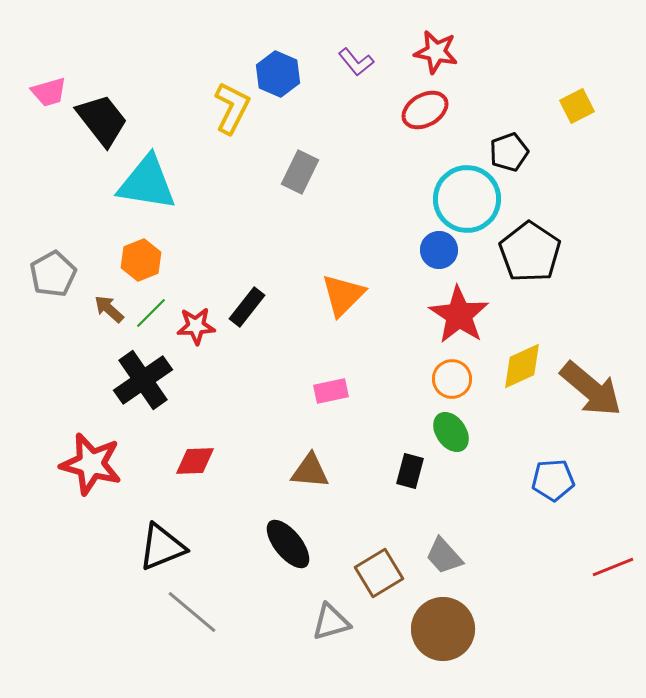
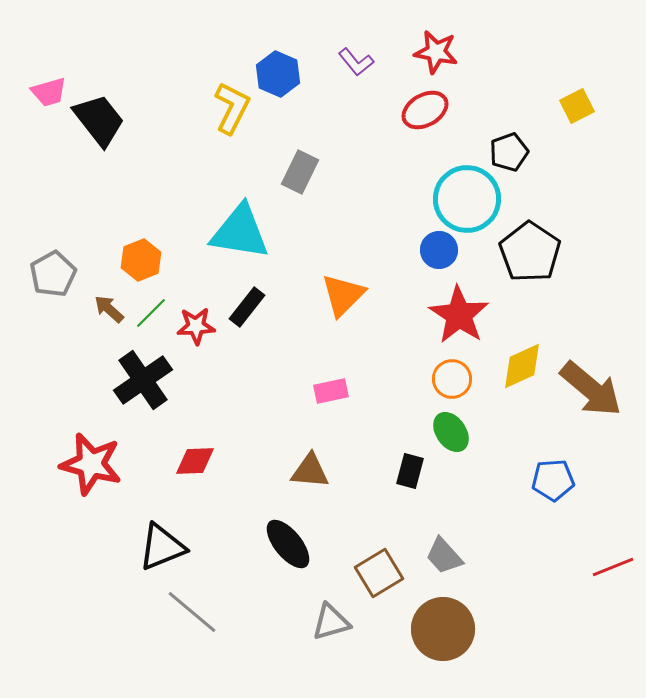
black trapezoid at (102, 120): moved 3 px left
cyan triangle at (147, 183): moved 93 px right, 49 px down
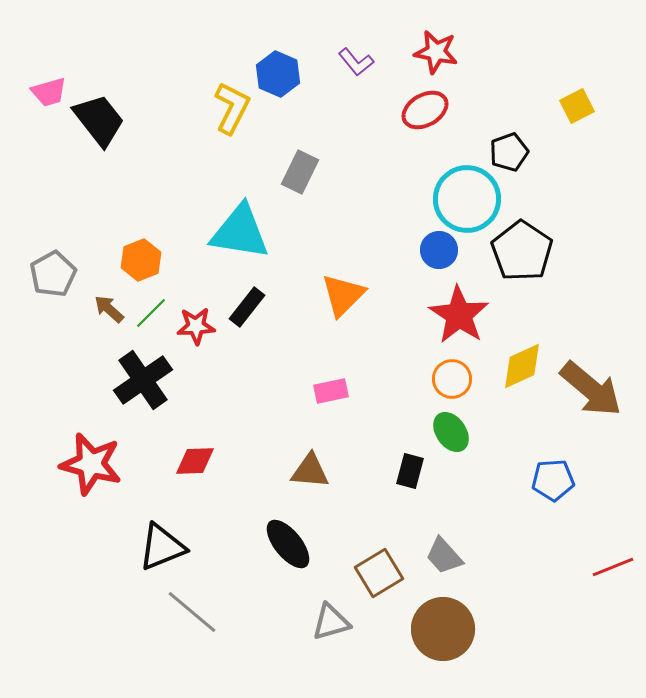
black pentagon at (530, 252): moved 8 px left, 1 px up
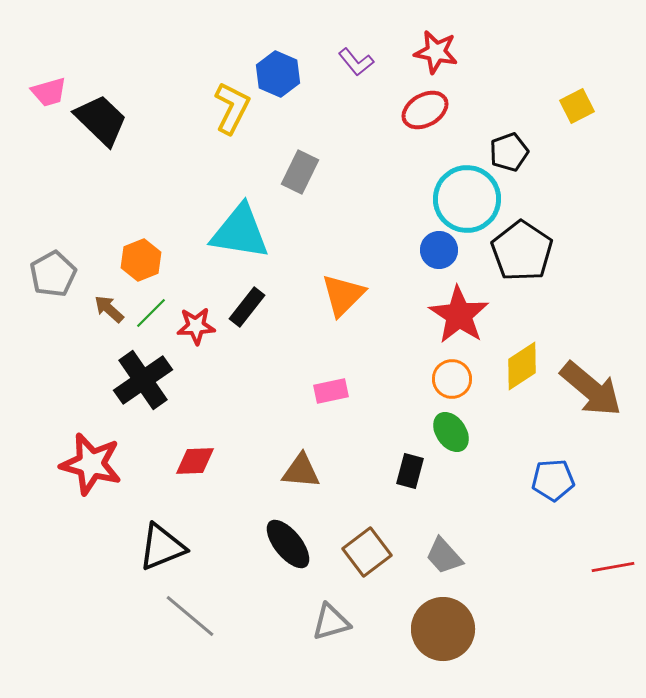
black trapezoid at (99, 120): moved 2 px right; rotated 8 degrees counterclockwise
yellow diamond at (522, 366): rotated 9 degrees counterclockwise
brown triangle at (310, 471): moved 9 px left
red line at (613, 567): rotated 12 degrees clockwise
brown square at (379, 573): moved 12 px left, 21 px up; rotated 6 degrees counterclockwise
gray line at (192, 612): moved 2 px left, 4 px down
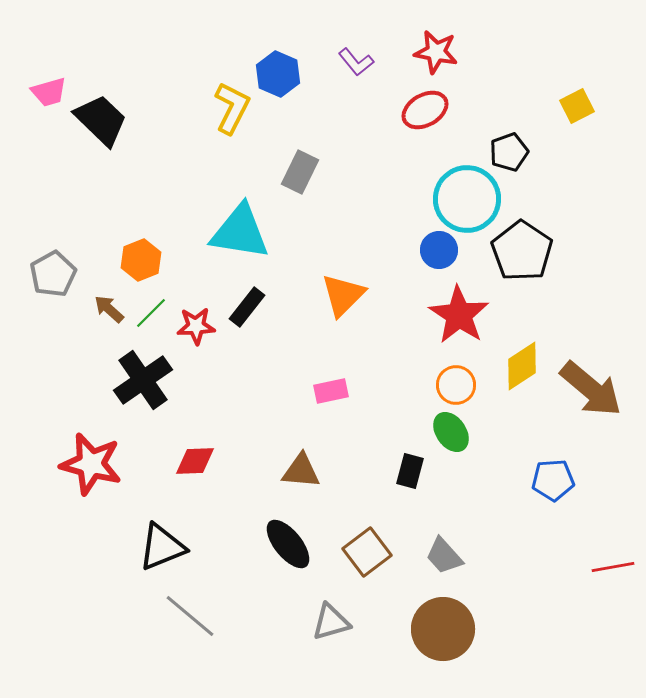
orange circle at (452, 379): moved 4 px right, 6 px down
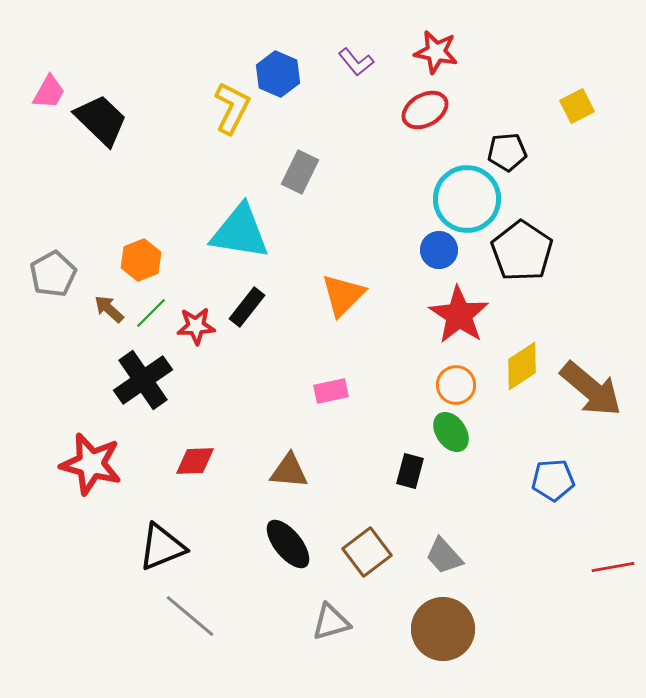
pink trapezoid at (49, 92): rotated 45 degrees counterclockwise
black pentagon at (509, 152): moved 2 px left; rotated 15 degrees clockwise
brown triangle at (301, 471): moved 12 px left
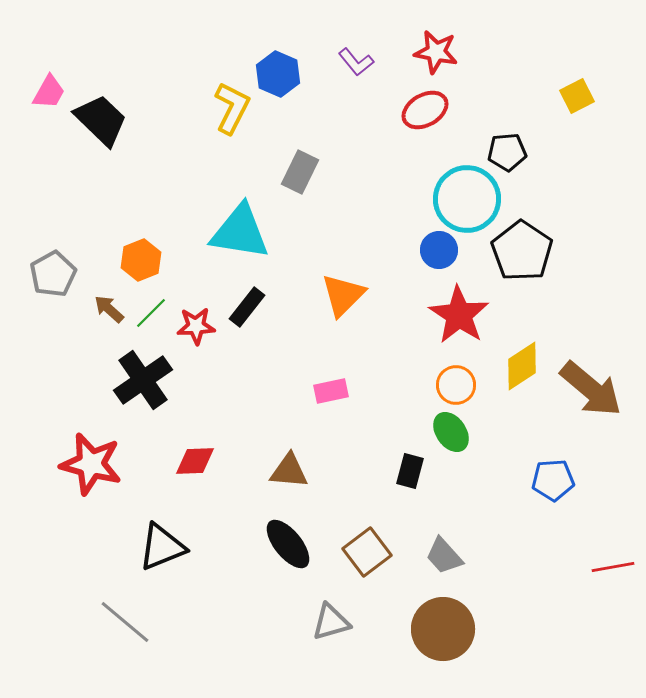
yellow square at (577, 106): moved 10 px up
gray line at (190, 616): moved 65 px left, 6 px down
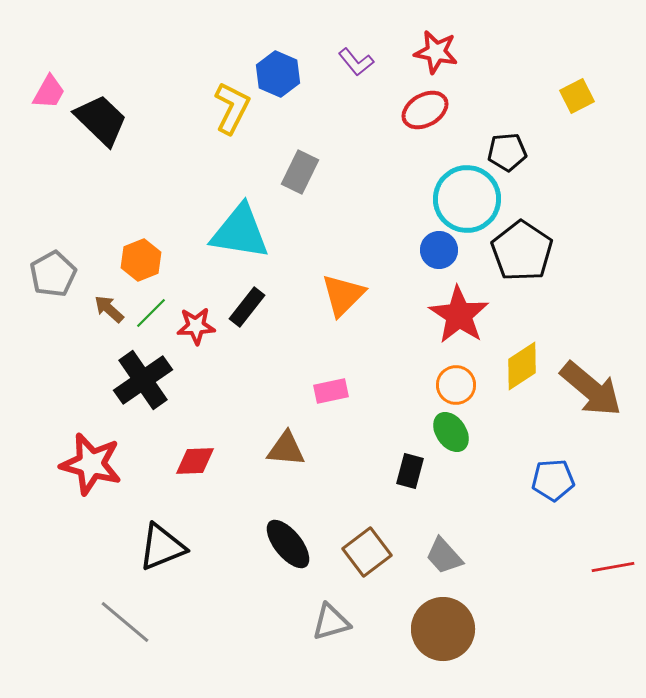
brown triangle at (289, 471): moved 3 px left, 22 px up
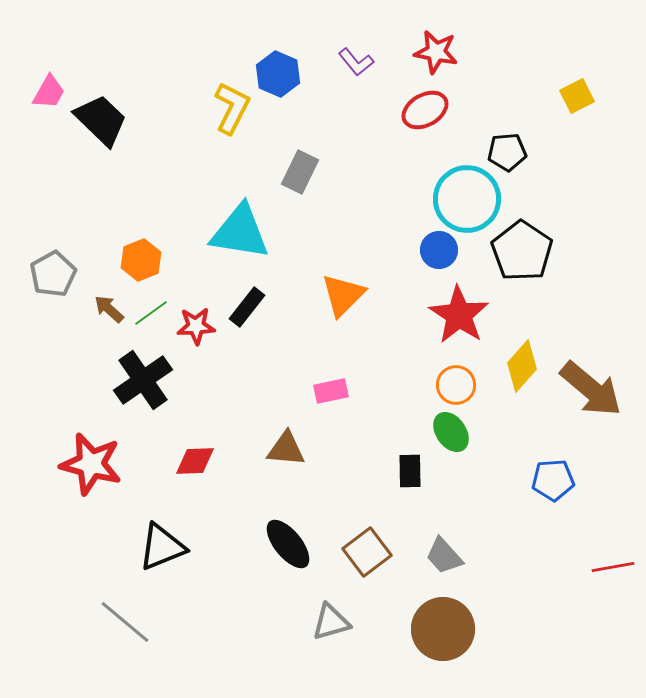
green line at (151, 313): rotated 9 degrees clockwise
yellow diamond at (522, 366): rotated 15 degrees counterclockwise
black rectangle at (410, 471): rotated 16 degrees counterclockwise
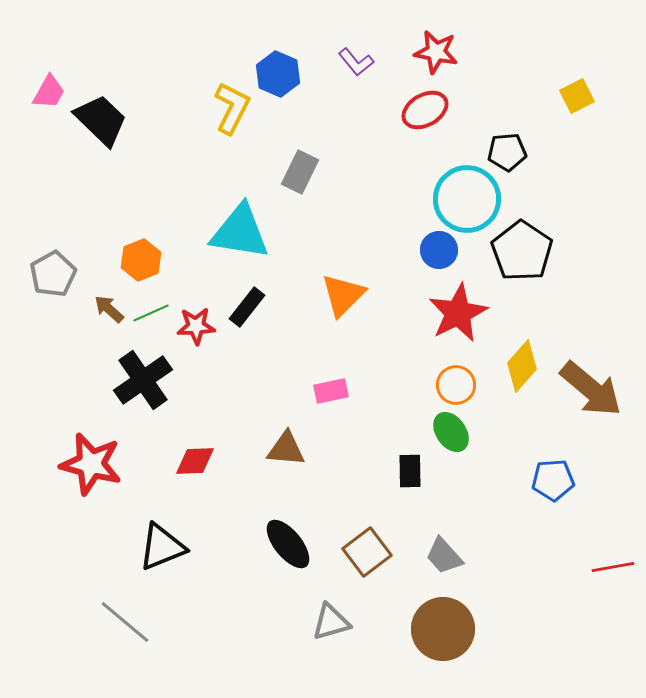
green line at (151, 313): rotated 12 degrees clockwise
red star at (459, 315): moved 1 px left, 2 px up; rotated 12 degrees clockwise
